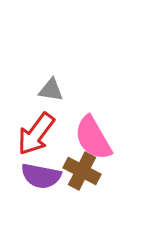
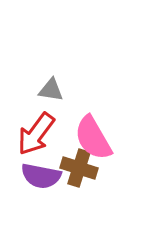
brown cross: moved 3 px left, 3 px up; rotated 9 degrees counterclockwise
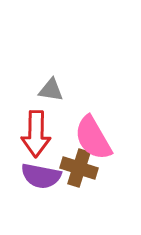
red arrow: rotated 36 degrees counterclockwise
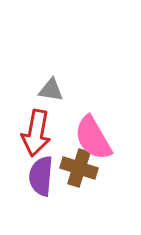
red arrow: moved 1 px up; rotated 9 degrees clockwise
purple semicircle: rotated 84 degrees clockwise
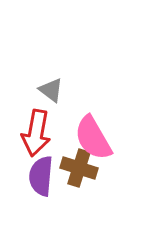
gray triangle: rotated 28 degrees clockwise
